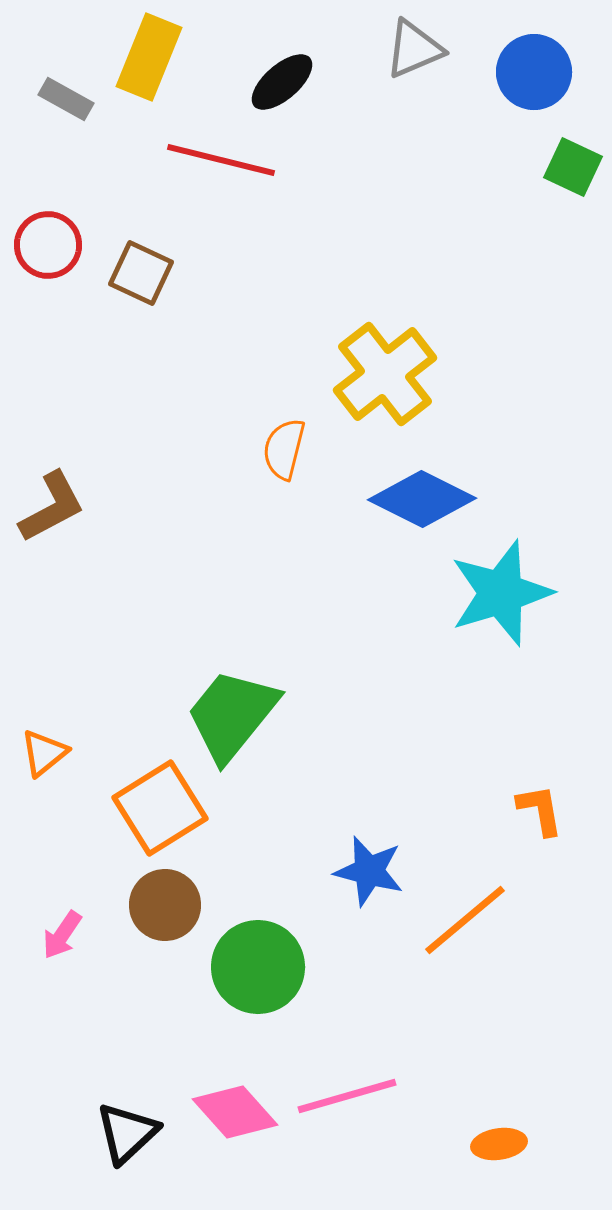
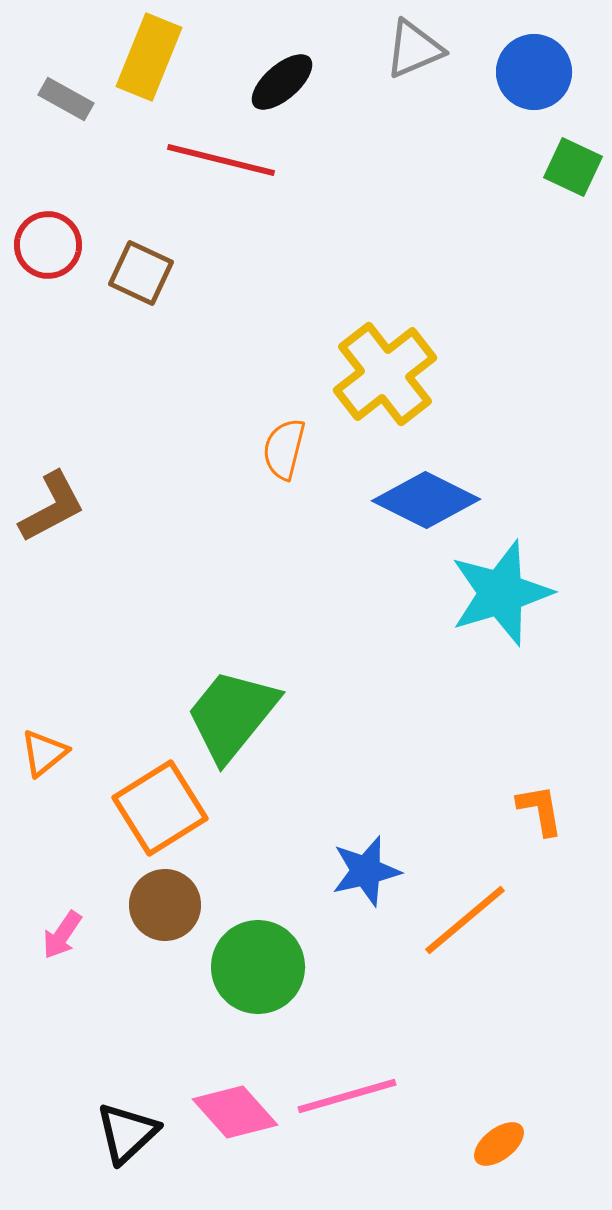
blue diamond: moved 4 px right, 1 px down
blue star: moved 3 px left; rotated 28 degrees counterclockwise
orange ellipse: rotated 30 degrees counterclockwise
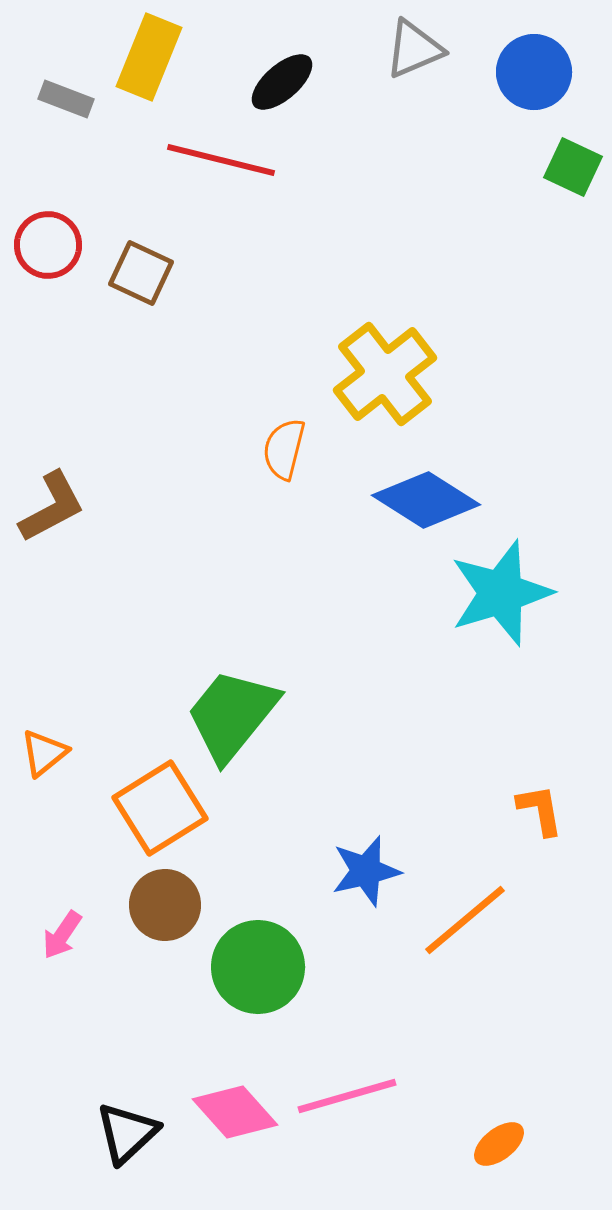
gray rectangle: rotated 8 degrees counterclockwise
blue diamond: rotated 6 degrees clockwise
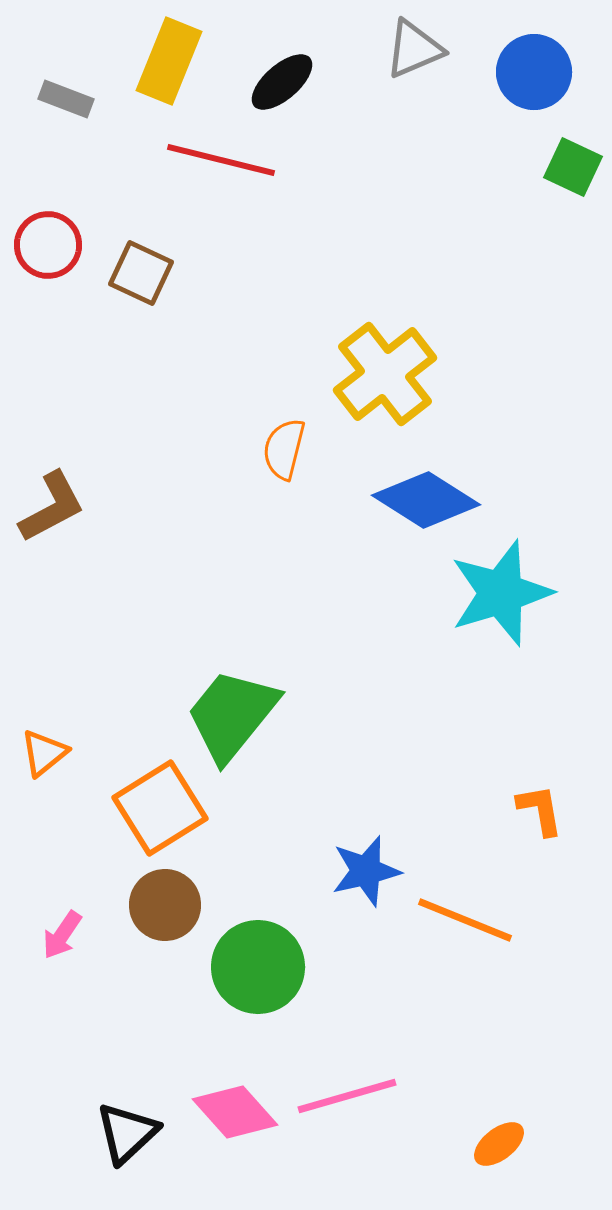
yellow rectangle: moved 20 px right, 4 px down
orange line: rotated 62 degrees clockwise
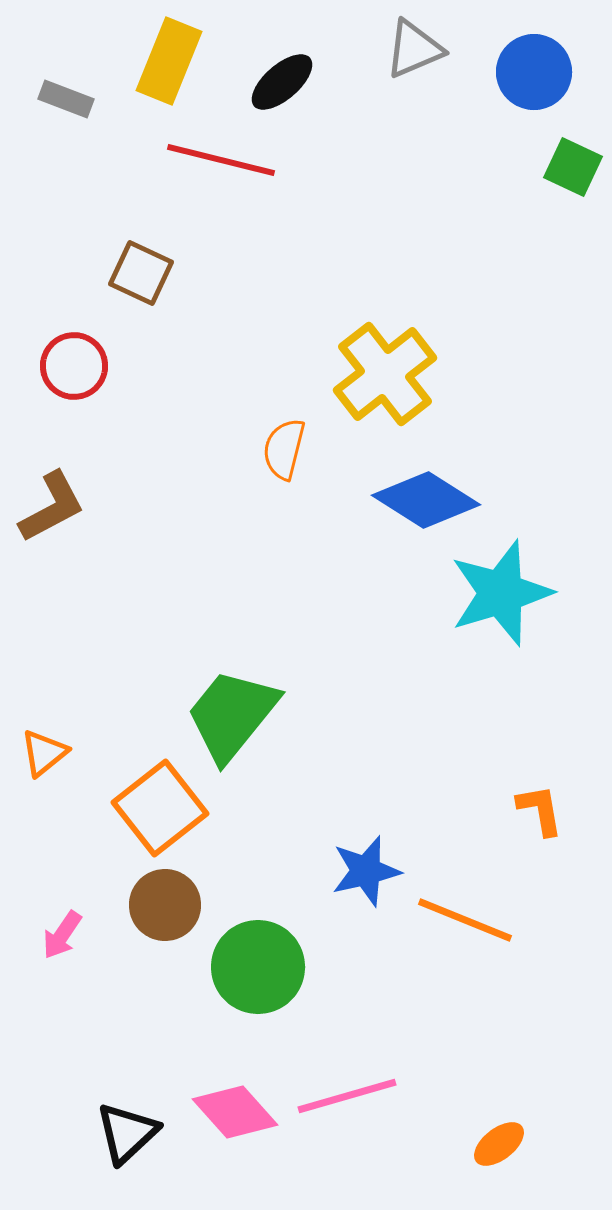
red circle: moved 26 px right, 121 px down
orange square: rotated 6 degrees counterclockwise
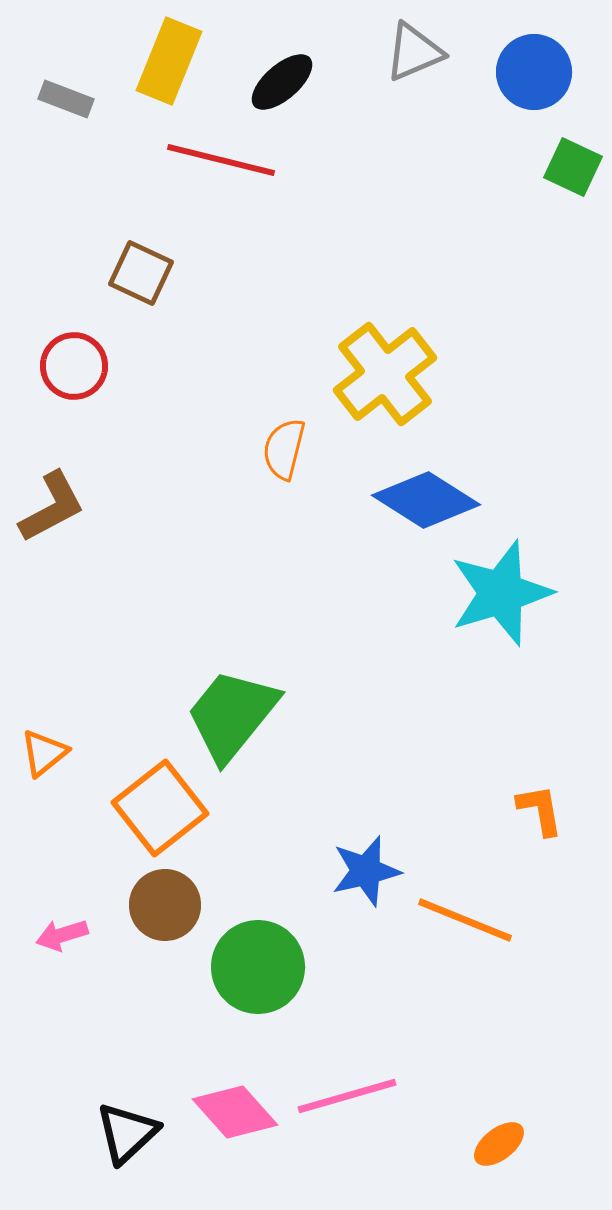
gray triangle: moved 3 px down
pink arrow: rotated 39 degrees clockwise
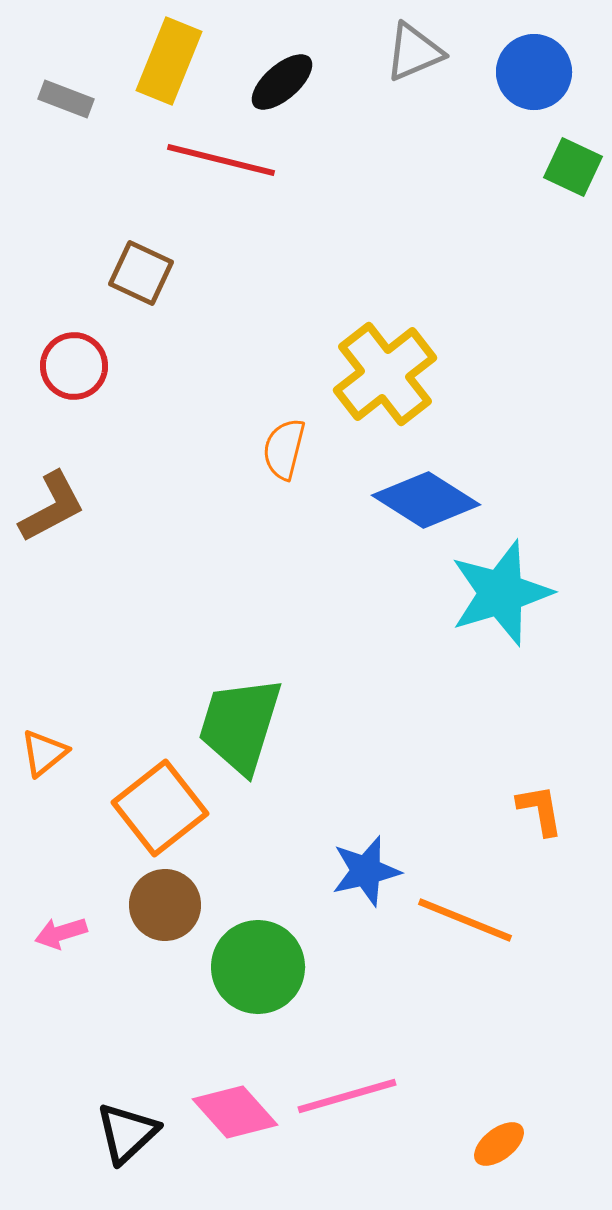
green trapezoid: moved 8 px right, 10 px down; rotated 22 degrees counterclockwise
pink arrow: moved 1 px left, 2 px up
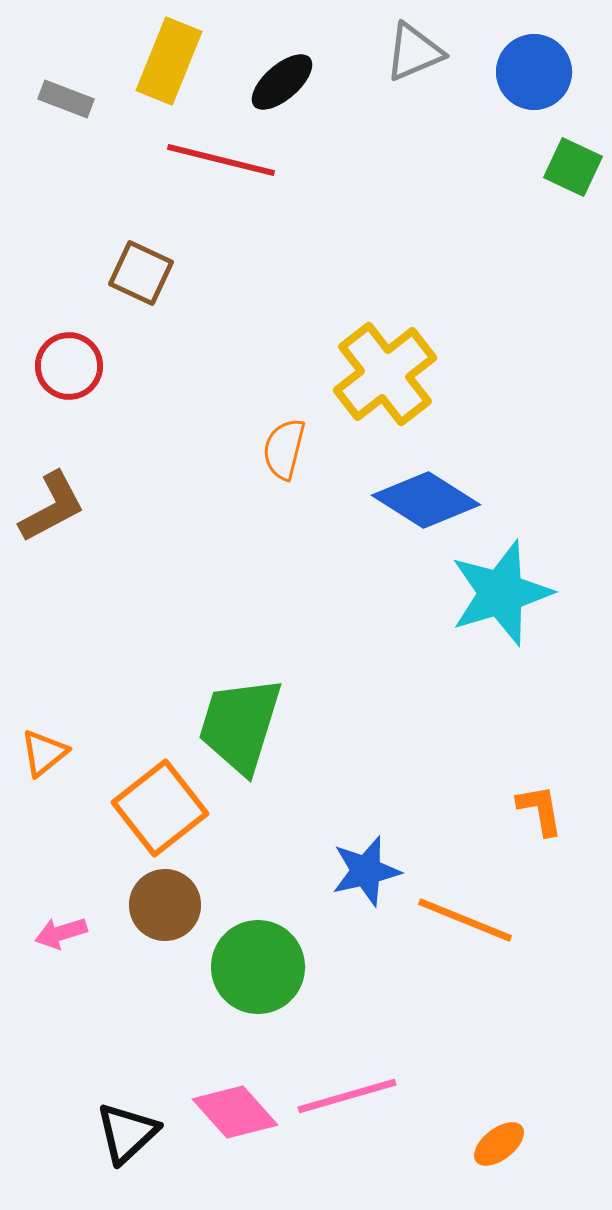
red circle: moved 5 px left
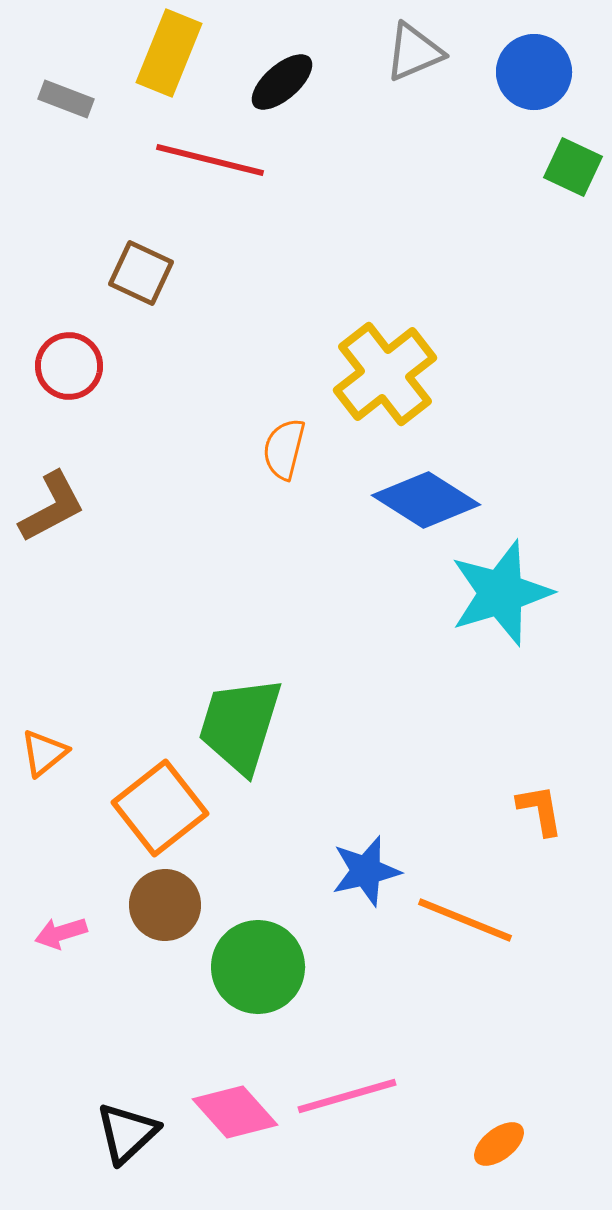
yellow rectangle: moved 8 px up
red line: moved 11 px left
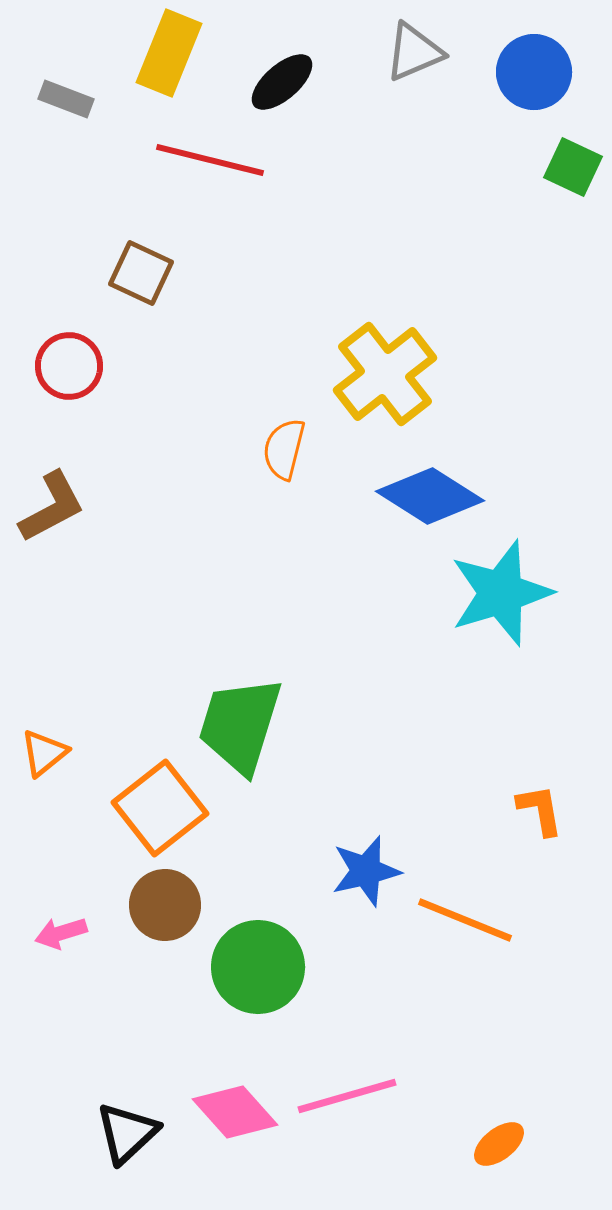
blue diamond: moved 4 px right, 4 px up
